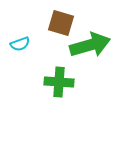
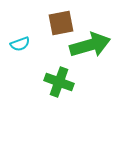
brown square: rotated 28 degrees counterclockwise
green cross: rotated 16 degrees clockwise
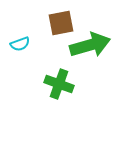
green cross: moved 2 px down
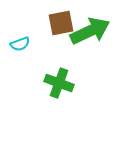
green arrow: moved 14 px up; rotated 9 degrees counterclockwise
green cross: moved 1 px up
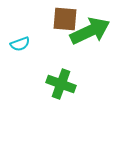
brown square: moved 4 px right, 4 px up; rotated 16 degrees clockwise
green cross: moved 2 px right, 1 px down
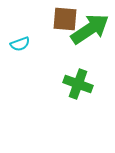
green arrow: moved 2 px up; rotated 9 degrees counterclockwise
green cross: moved 17 px right
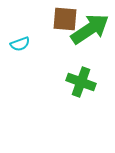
green cross: moved 3 px right, 2 px up
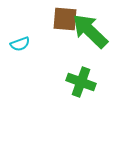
green arrow: moved 2 px down; rotated 102 degrees counterclockwise
